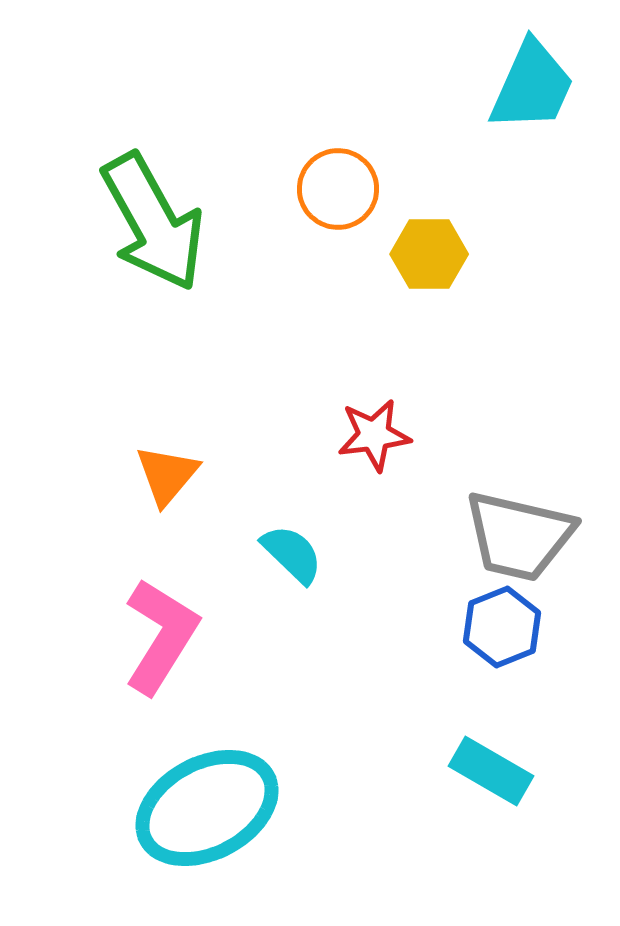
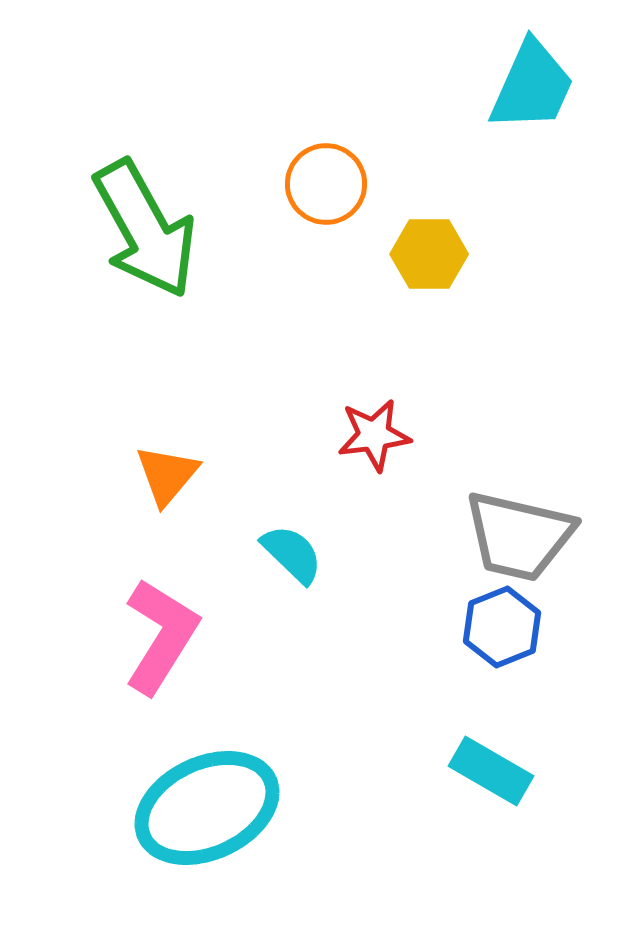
orange circle: moved 12 px left, 5 px up
green arrow: moved 8 px left, 7 px down
cyan ellipse: rotated 3 degrees clockwise
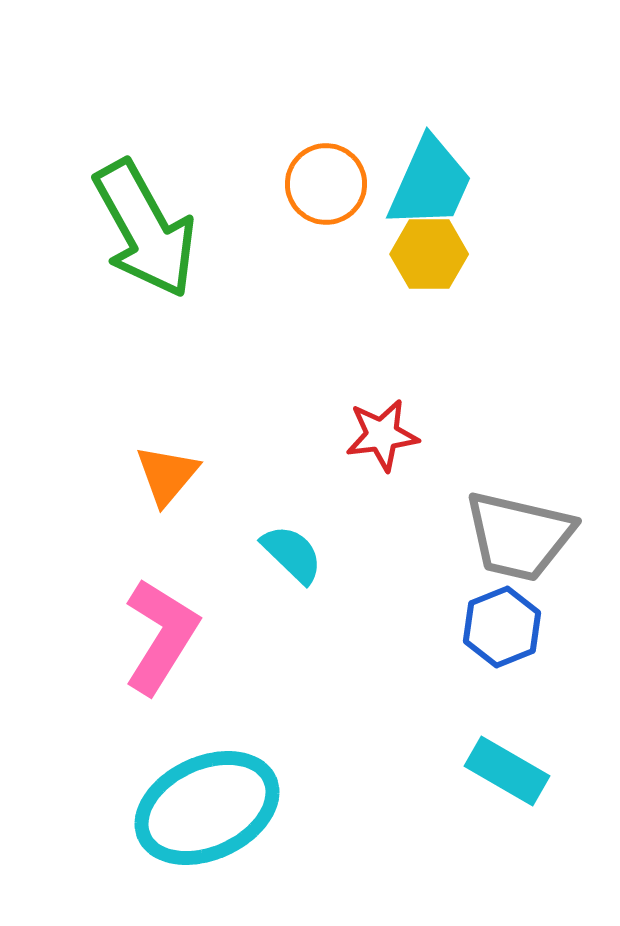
cyan trapezoid: moved 102 px left, 97 px down
red star: moved 8 px right
cyan rectangle: moved 16 px right
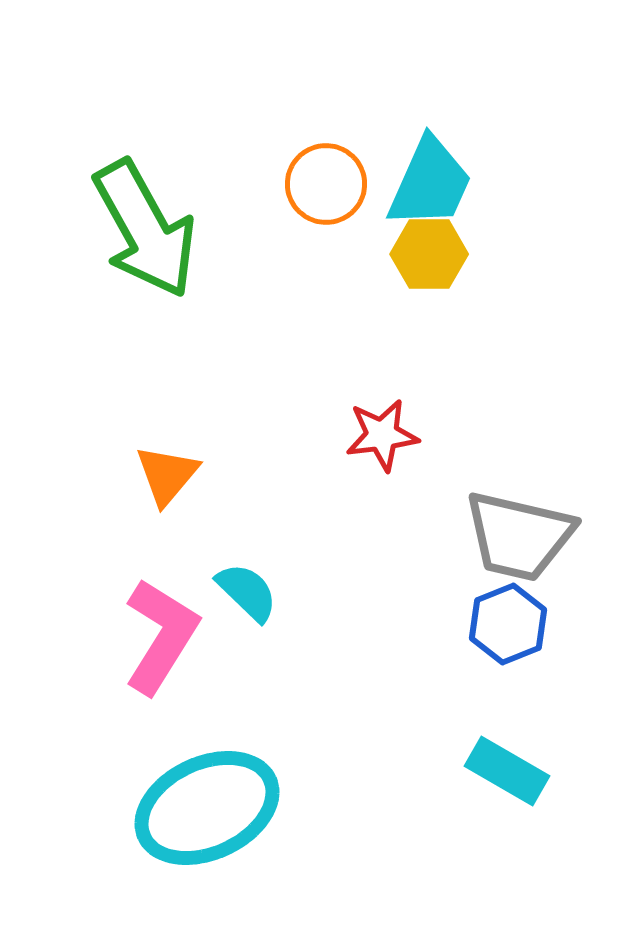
cyan semicircle: moved 45 px left, 38 px down
blue hexagon: moved 6 px right, 3 px up
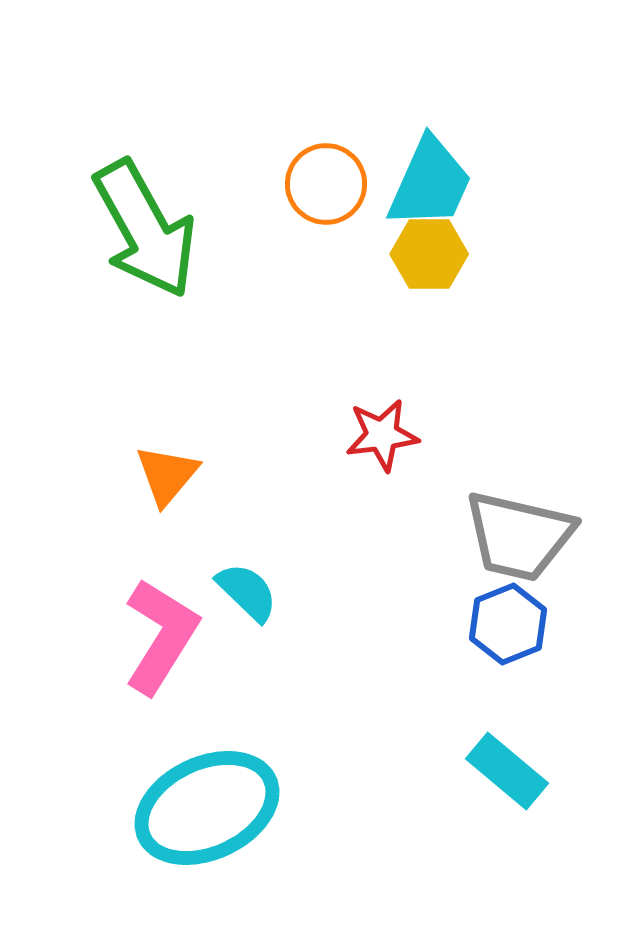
cyan rectangle: rotated 10 degrees clockwise
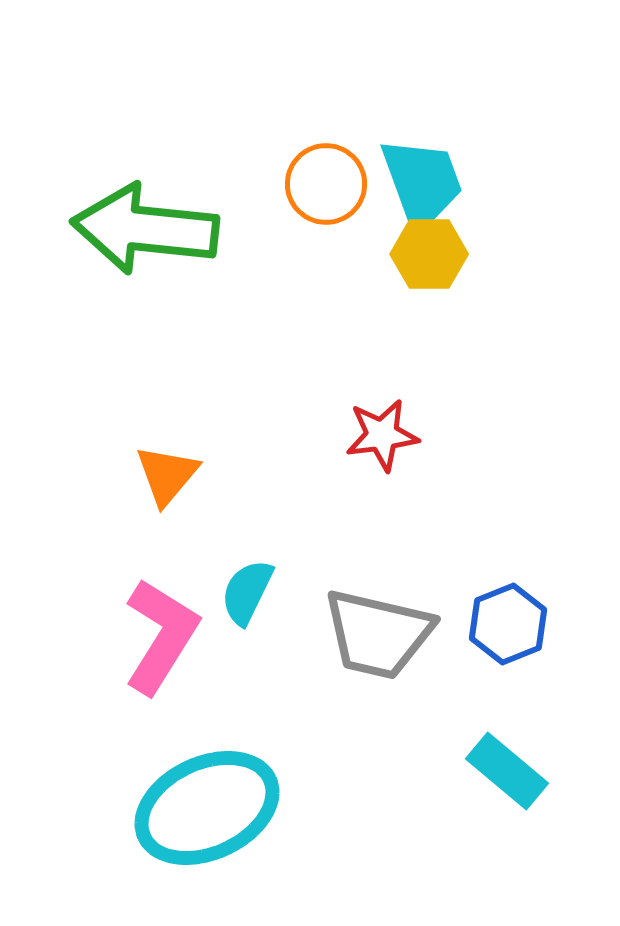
cyan trapezoid: moved 8 px left; rotated 44 degrees counterclockwise
green arrow: rotated 125 degrees clockwise
gray trapezoid: moved 141 px left, 98 px down
cyan semicircle: rotated 108 degrees counterclockwise
